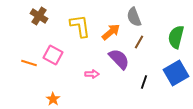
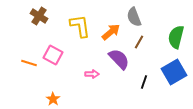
blue square: moved 2 px left, 1 px up
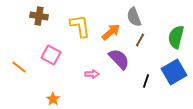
brown cross: rotated 24 degrees counterclockwise
brown line: moved 1 px right, 2 px up
pink square: moved 2 px left
orange line: moved 10 px left, 4 px down; rotated 21 degrees clockwise
black line: moved 2 px right, 1 px up
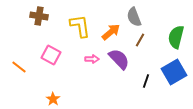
pink arrow: moved 15 px up
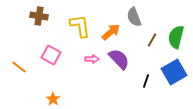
brown line: moved 12 px right
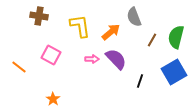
purple semicircle: moved 3 px left
black line: moved 6 px left
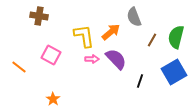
yellow L-shape: moved 4 px right, 10 px down
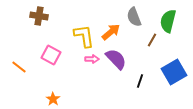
green semicircle: moved 8 px left, 16 px up
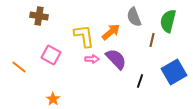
brown line: rotated 16 degrees counterclockwise
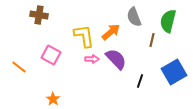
brown cross: moved 1 px up
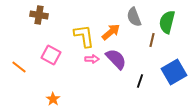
green semicircle: moved 1 px left, 1 px down
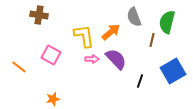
blue square: moved 1 px left, 1 px up
orange star: rotated 24 degrees clockwise
